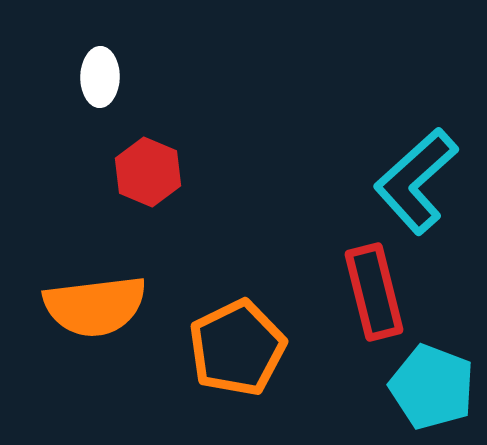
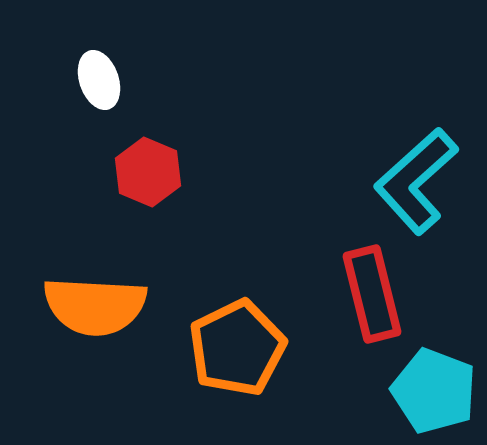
white ellipse: moved 1 px left, 3 px down; rotated 20 degrees counterclockwise
red rectangle: moved 2 px left, 2 px down
orange semicircle: rotated 10 degrees clockwise
cyan pentagon: moved 2 px right, 4 px down
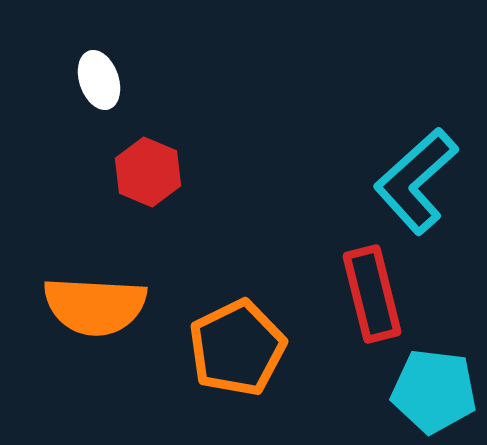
cyan pentagon: rotated 14 degrees counterclockwise
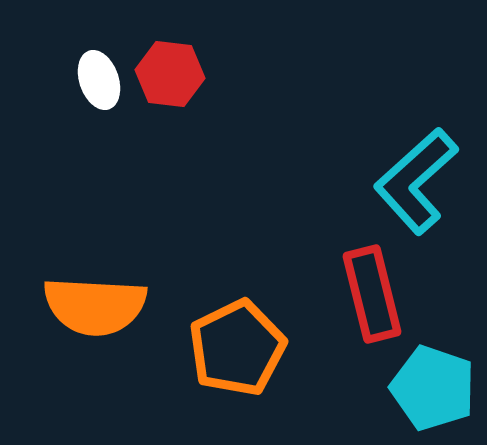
red hexagon: moved 22 px right, 98 px up; rotated 16 degrees counterclockwise
cyan pentagon: moved 1 px left, 3 px up; rotated 12 degrees clockwise
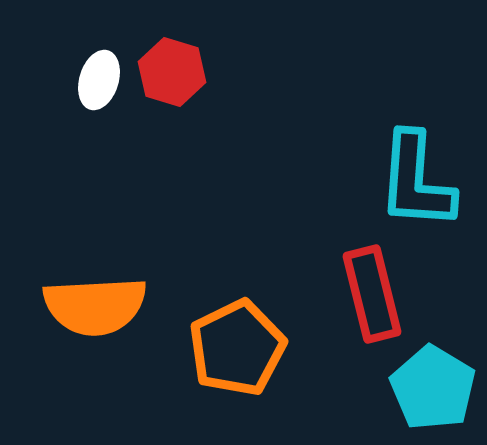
red hexagon: moved 2 px right, 2 px up; rotated 10 degrees clockwise
white ellipse: rotated 36 degrees clockwise
cyan L-shape: rotated 44 degrees counterclockwise
orange semicircle: rotated 6 degrees counterclockwise
cyan pentagon: rotated 12 degrees clockwise
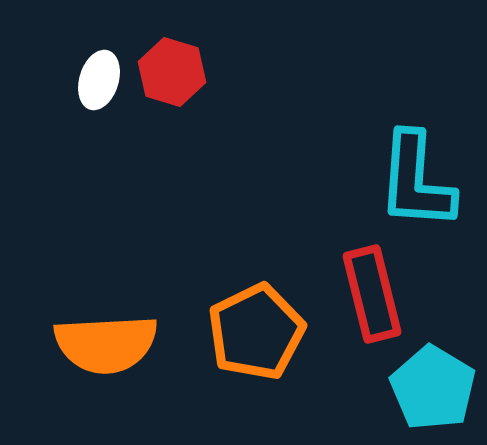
orange semicircle: moved 11 px right, 38 px down
orange pentagon: moved 19 px right, 16 px up
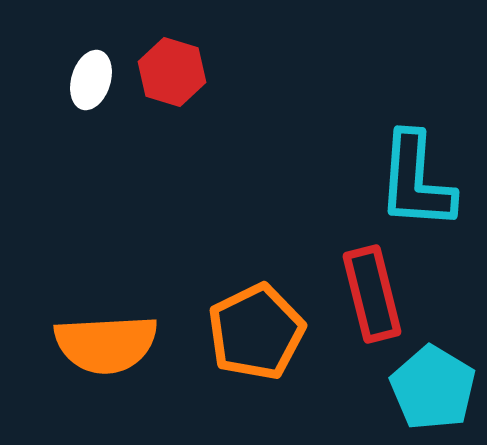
white ellipse: moved 8 px left
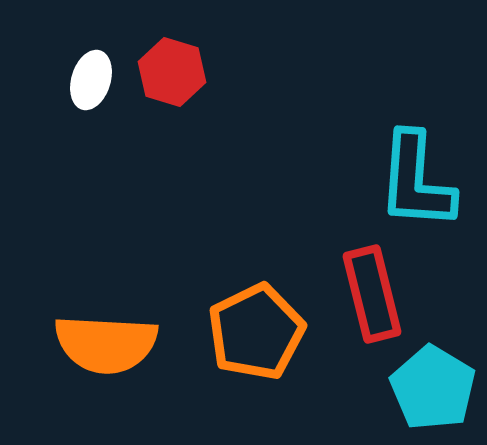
orange semicircle: rotated 6 degrees clockwise
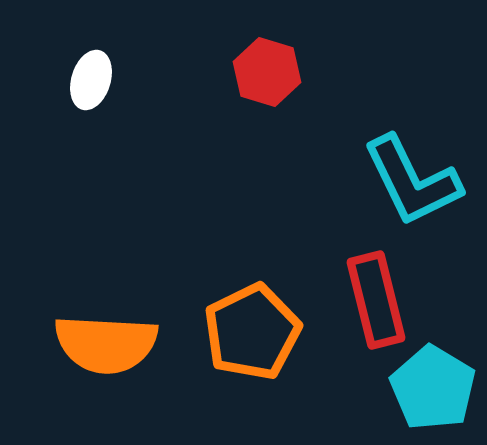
red hexagon: moved 95 px right
cyan L-shape: moved 4 px left; rotated 30 degrees counterclockwise
red rectangle: moved 4 px right, 6 px down
orange pentagon: moved 4 px left
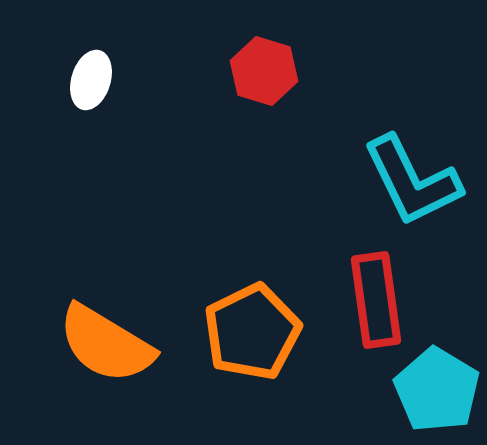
red hexagon: moved 3 px left, 1 px up
red rectangle: rotated 6 degrees clockwise
orange semicircle: rotated 28 degrees clockwise
cyan pentagon: moved 4 px right, 2 px down
